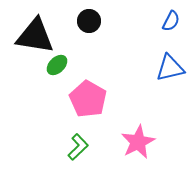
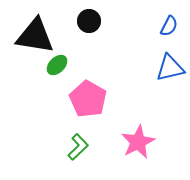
blue semicircle: moved 2 px left, 5 px down
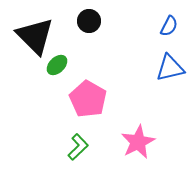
black triangle: rotated 36 degrees clockwise
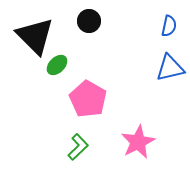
blue semicircle: rotated 15 degrees counterclockwise
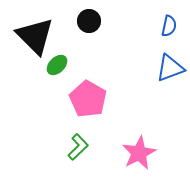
blue triangle: rotated 8 degrees counterclockwise
pink star: moved 1 px right, 11 px down
